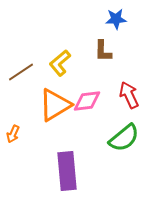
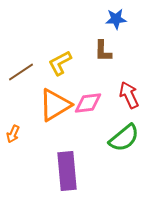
yellow L-shape: rotated 12 degrees clockwise
pink diamond: moved 1 px right, 2 px down
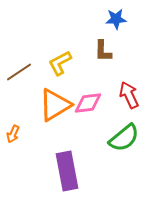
brown line: moved 2 px left
purple rectangle: rotated 6 degrees counterclockwise
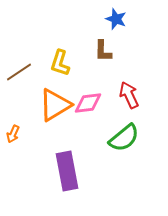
blue star: rotated 25 degrees clockwise
yellow L-shape: rotated 44 degrees counterclockwise
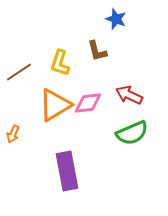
brown L-shape: moved 6 px left; rotated 15 degrees counterclockwise
red arrow: rotated 40 degrees counterclockwise
green semicircle: moved 8 px right, 5 px up; rotated 16 degrees clockwise
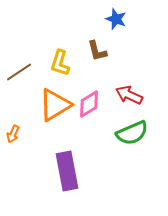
pink diamond: moved 1 px right, 1 px down; rotated 24 degrees counterclockwise
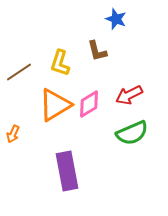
red arrow: rotated 52 degrees counterclockwise
